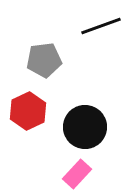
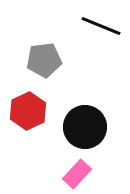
black line: rotated 42 degrees clockwise
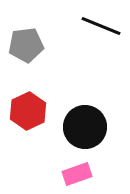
gray pentagon: moved 18 px left, 15 px up
pink rectangle: rotated 28 degrees clockwise
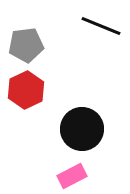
red hexagon: moved 2 px left, 21 px up
black circle: moved 3 px left, 2 px down
pink rectangle: moved 5 px left, 2 px down; rotated 8 degrees counterclockwise
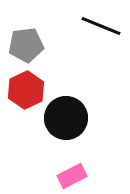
black circle: moved 16 px left, 11 px up
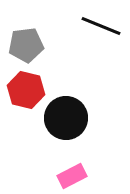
red hexagon: rotated 21 degrees counterclockwise
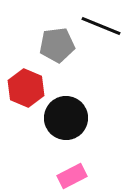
gray pentagon: moved 31 px right
red hexagon: moved 2 px up; rotated 9 degrees clockwise
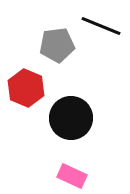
black circle: moved 5 px right
pink rectangle: rotated 52 degrees clockwise
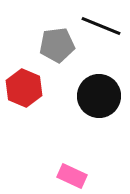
red hexagon: moved 2 px left
black circle: moved 28 px right, 22 px up
